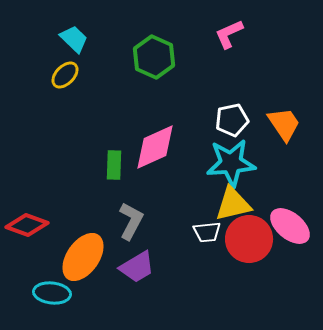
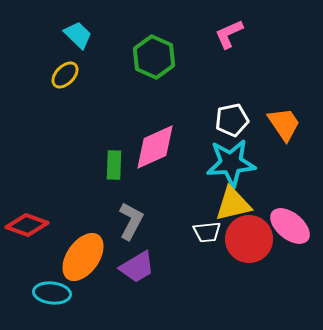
cyan trapezoid: moved 4 px right, 4 px up
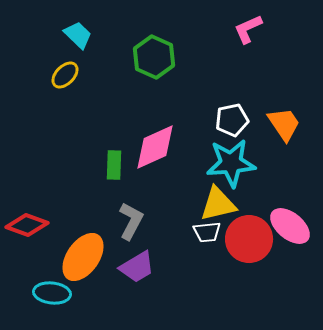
pink L-shape: moved 19 px right, 5 px up
yellow triangle: moved 15 px left
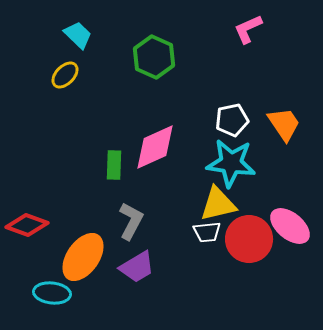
cyan star: rotated 12 degrees clockwise
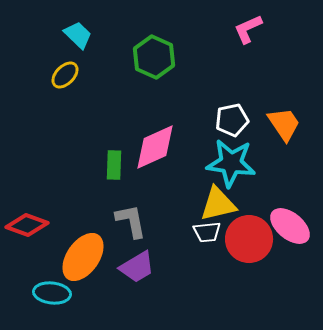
gray L-shape: rotated 39 degrees counterclockwise
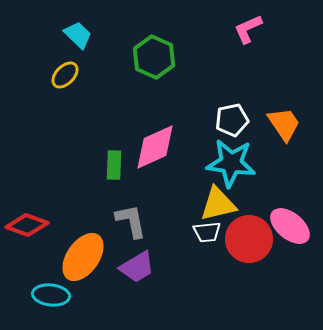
cyan ellipse: moved 1 px left, 2 px down
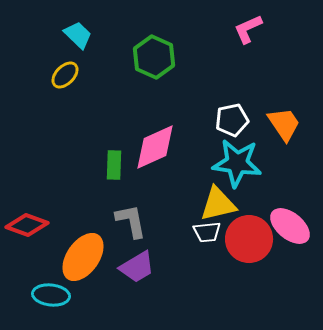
cyan star: moved 6 px right
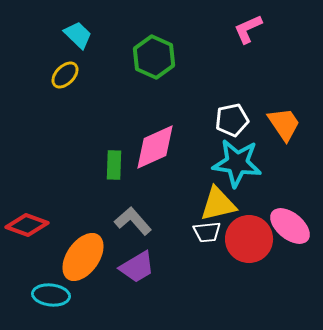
gray L-shape: moved 2 px right; rotated 30 degrees counterclockwise
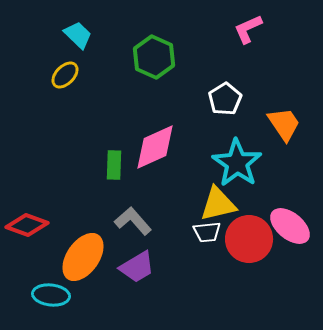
white pentagon: moved 7 px left, 21 px up; rotated 20 degrees counterclockwise
cyan star: rotated 27 degrees clockwise
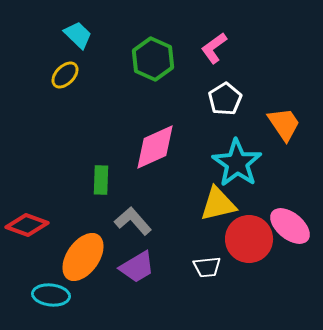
pink L-shape: moved 34 px left, 19 px down; rotated 12 degrees counterclockwise
green hexagon: moved 1 px left, 2 px down
green rectangle: moved 13 px left, 15 px down
white trapezoid: moved 35 px down
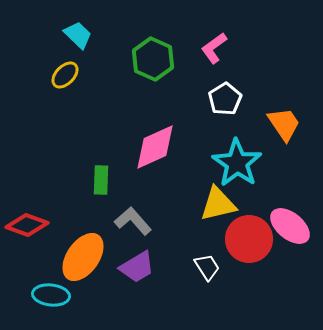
white trapezoid: rotated 116 degrees counterclockwise
